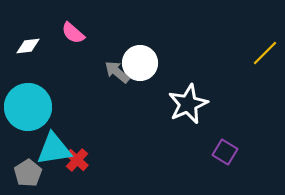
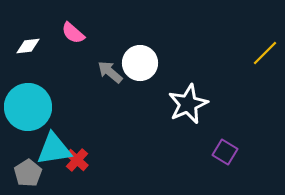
gray arrow: moved 7 px left
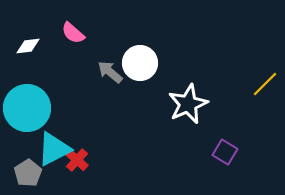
yellow line: moved 31 px down
cyan circle: moved 1 px left, 1 px down
cyan triangle: rotated 18 degrees counterclockwise
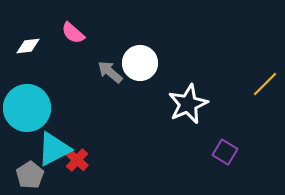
gray pentagon: moved 2 px right, 2 px down
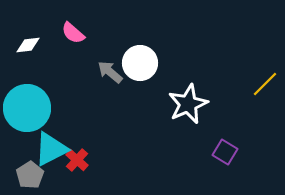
white diamond: moved 1 px up
cyan triangle: moved 3 px left
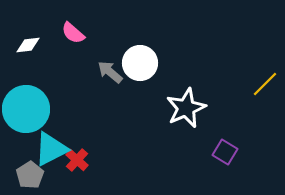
white star: moved 2 px left, 4 px down
cyan circle: moved 1 px left, 1 px down
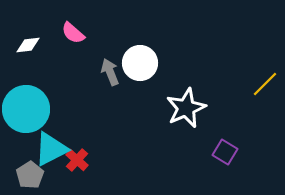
gray arrow: rotated 28 degrees clockwise
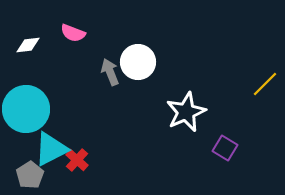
pink semicircle: rotated 20 degrees counterclockwise
white circle: moved 2 px left, 1 px up
white star: moved 4 px down
purple square: moved 4 px up
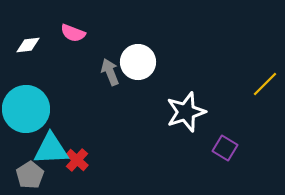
white star: rotated 6 degrees clockwise
cyan triangle: rotated 24 degrees clockwise
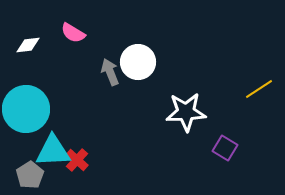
pink semicircle: rotated 10 degrees clockwise
yellow line: moved 6 px left, 5 px down; rotated 12 degrees clockwise
white star: rotated 15 degrees clockwise
cyan triangle: moved 2 px right, 2 px down
